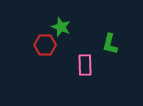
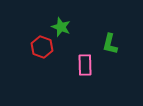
red hexagon: moved 3 px left, 2 px down; rotated 20 degrees clockwise
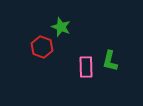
green L-shape: moved 17 px down
pink rectangle: moved 1 px right, 2 px down
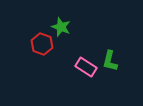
red hexagon: moved 3 px up
pink rectangle: rotated 55 degrees counterclockwise
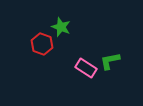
green L-shape: rotated 65 degrees clockwise
pink rectangle: moved 1 px down
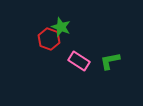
red hexagon: moved 7 px right, 5 px up
pink rectangle: moved 7 px left, 7 px up
